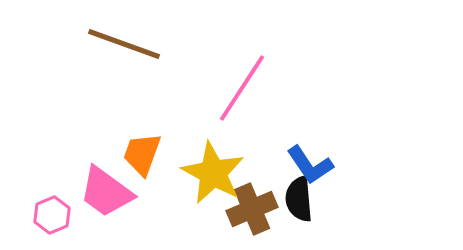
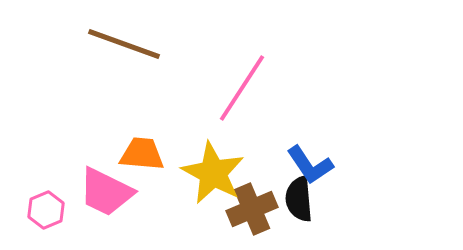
orange trapezoid: rotated 75 degrees clockwise
pink trapezoid: rotated 10 degrees counterclockwise
pink hexagon: moved 6 px left, 5 px up
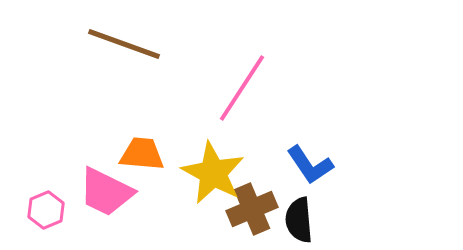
black semicircle: moved 21 px down
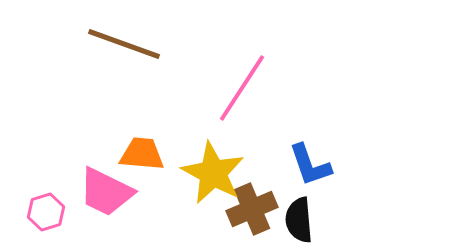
blue L-shape: rotated 15 degrees clockwise
pink hexagon: moved 2 px down; rotated 6 degrees clockwise
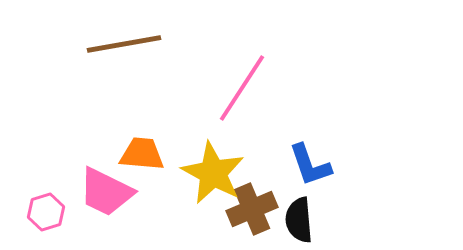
brown line: rotated 30 degrees counterclockwise
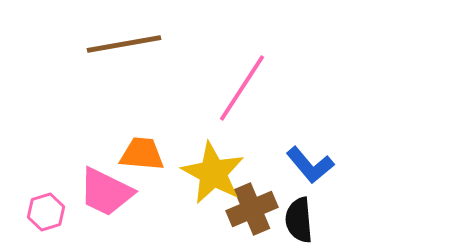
blue L-shape: rotated 21 degrees counterclockwise
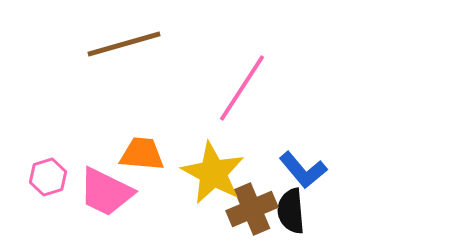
brown line: rotated 6 degrees counterclockwise
blue L-shape: moved 7 px left, 5 px down
pink hexagon: moved 2 px right, 35 px up
black semicircle: moved 8 px left, 9 px up
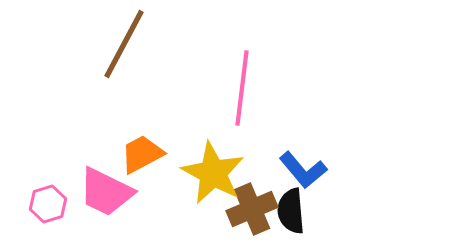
brown line: rotated 46 degrees counterclockwise
pink line: rotated 26 degrees counterclockwise
orange trapezoid: rotated 33 degrees counterclockwise
pink hexagon: moved 27 px down
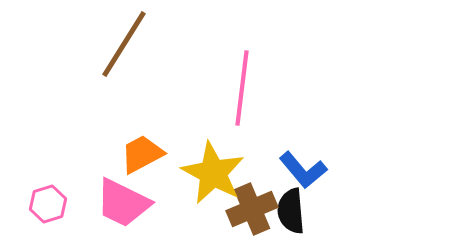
brown line: rotated 4 degrees clockwise
pink trapezoid: moved 17 px right, 11 px down
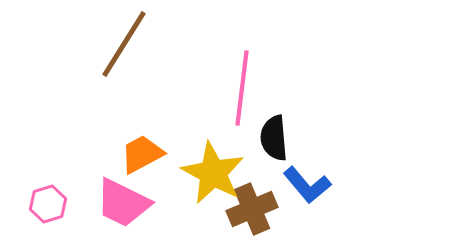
blue L-shape: moved 4 px right, 15 px down
black semicircle: moved 17 px left, 73 px up
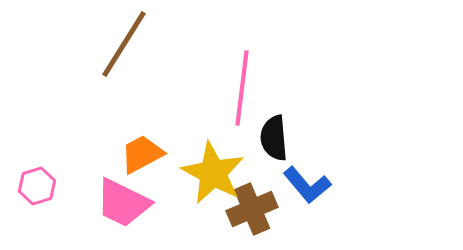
pink hexagon: moved 11 px left, 18 px up
